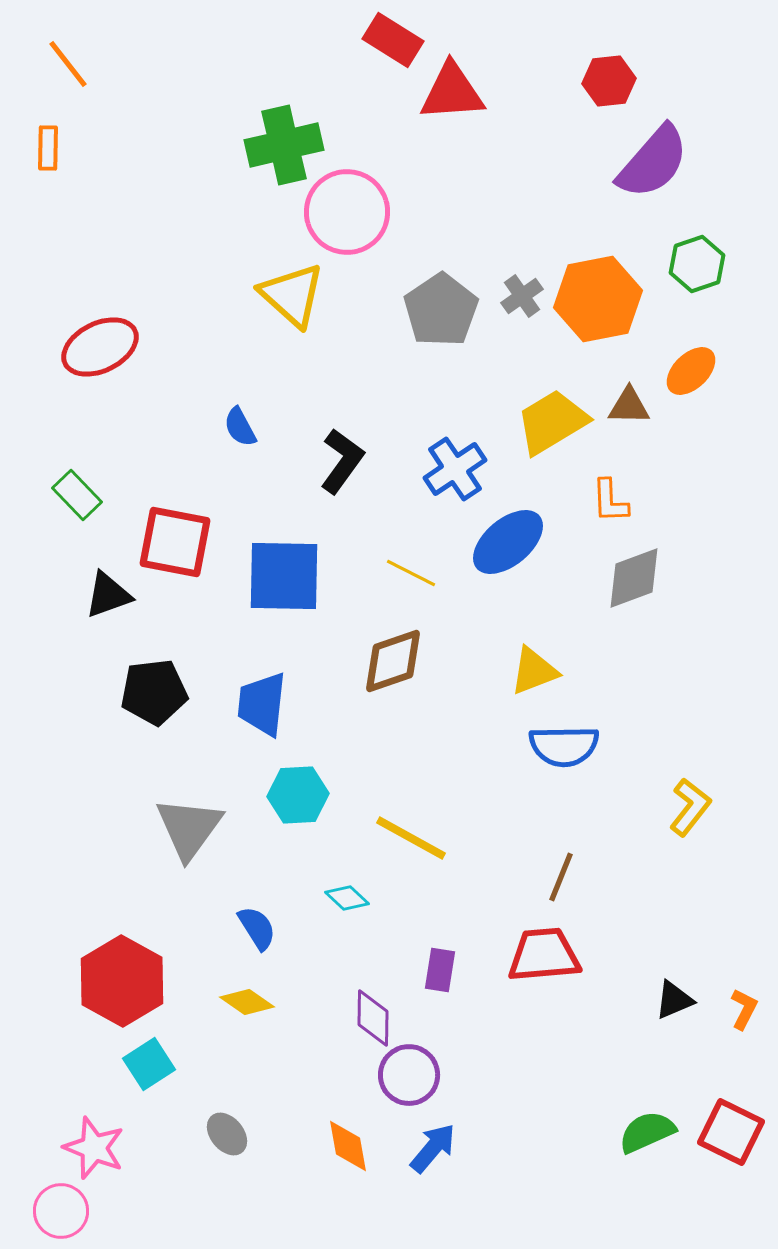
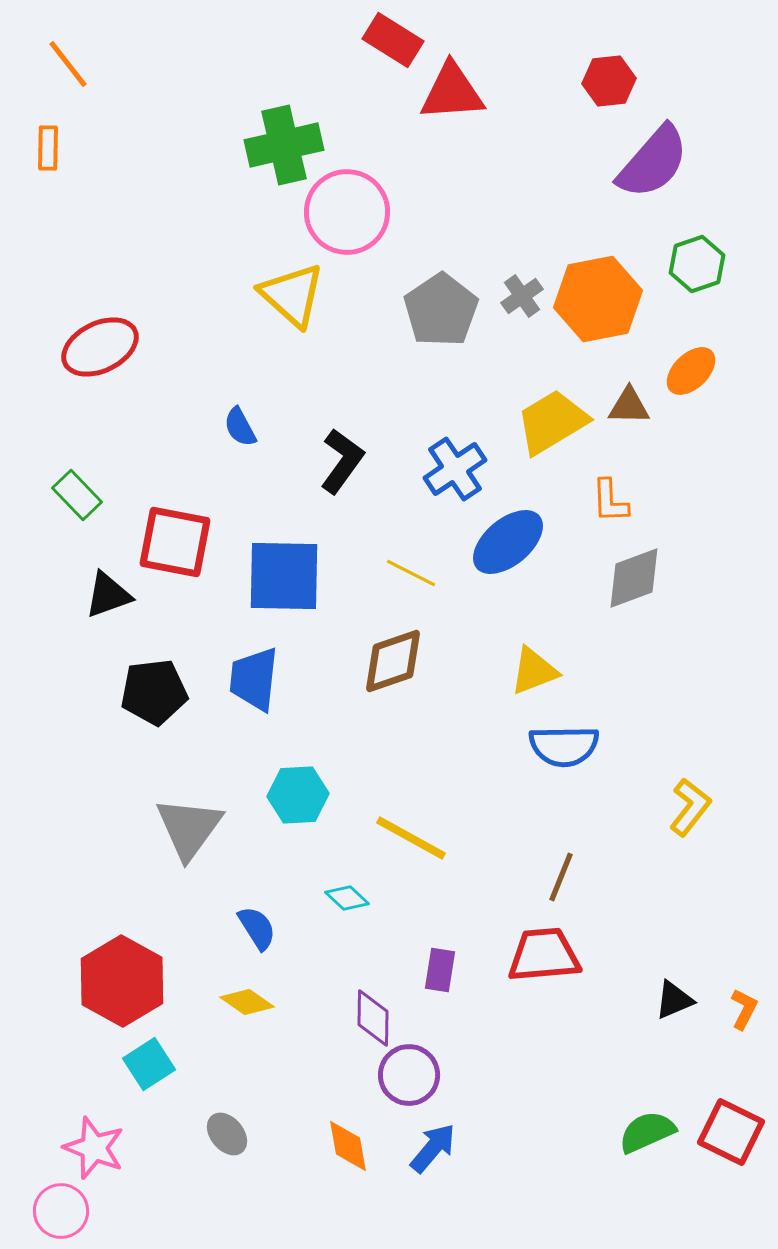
blue trapezoid at (262, 704): moved 8 px left, 25 px up
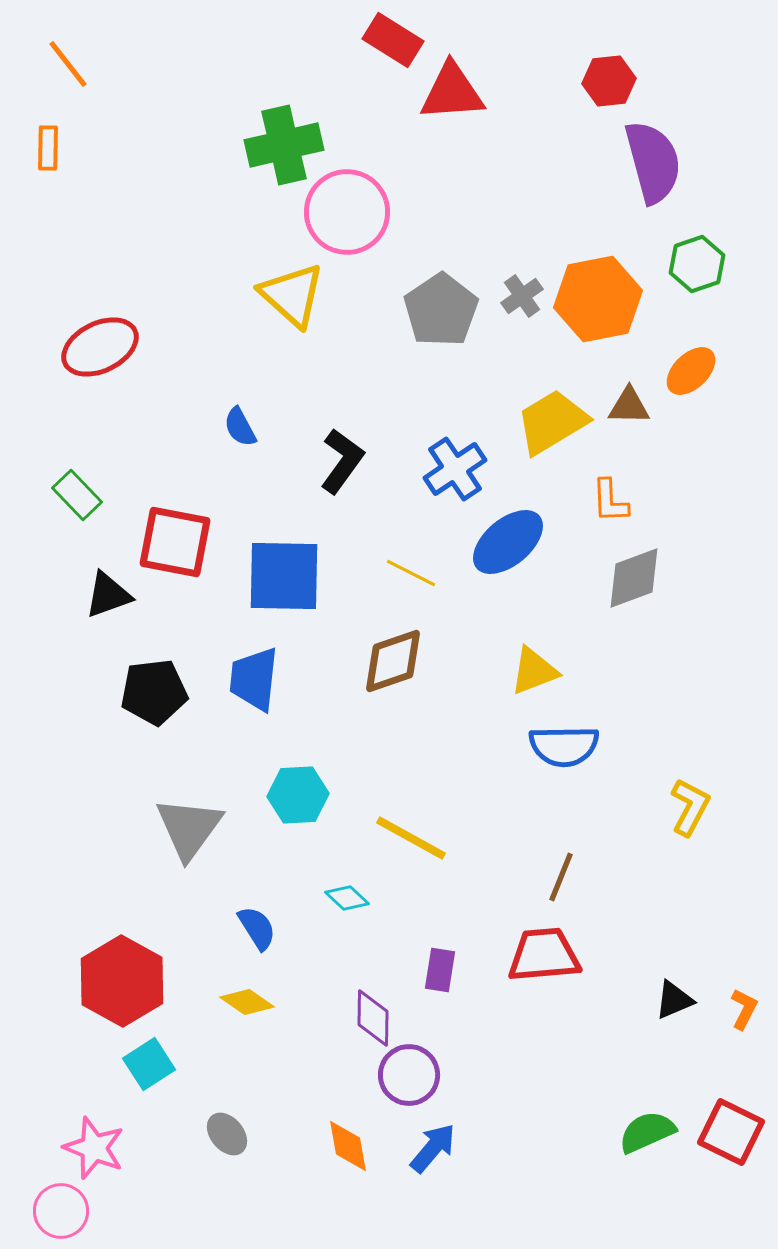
purple semicircle at (653, 162): rotated 56 degrees counterclockwise
yellow L-shape at (690, 807): rotated 10 degrees counterclockwise
